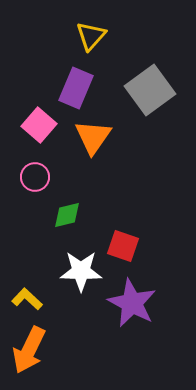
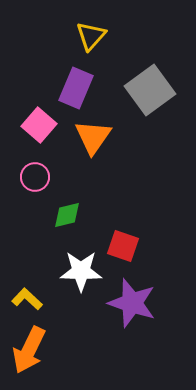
purple star: rotated 9 degrees counterclockwise
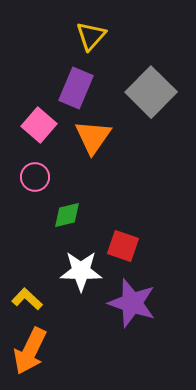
gray square: moved 1 px right, 2 px down; rotated 9 degrees counterclockwise
orange arrow: moved 1 px right, 1 px down
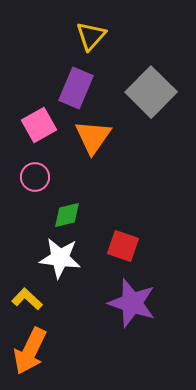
pink square: rotated 20 degrees clockwise
white star: moved 21 px left, 13 px up; rotated 6 degrees clockwise
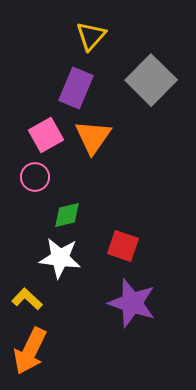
gray square: moved 12 px up
pink square: moved 7 px right, 10 px down
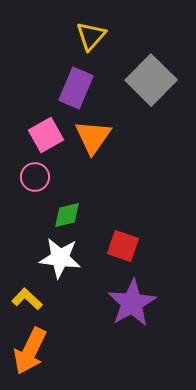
purple star: rotated 24 degrees clockwise
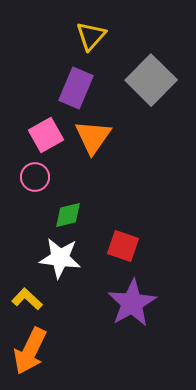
green diamond: moved 1 px right
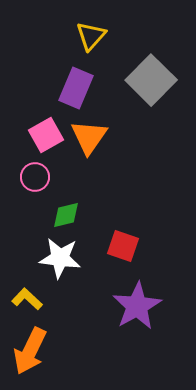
orange triangle: moved 4 px left
green diamond: moved 2 px left
purple star: moved 5 px right, 3 px down
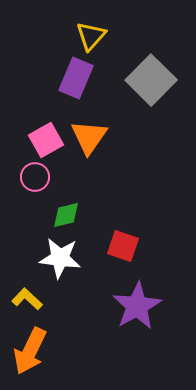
purple rectangle: moved 10 px up
pink square: moved 5 px down
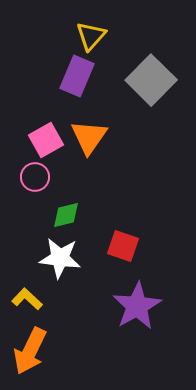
purple rectangle: moved 1 px right, 2 px up
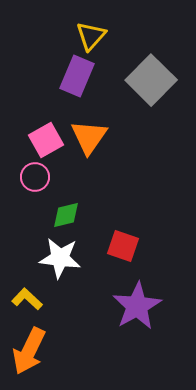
orange arrow: moved 1 px left
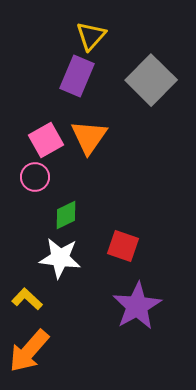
green diamond: rotated 12 degrees counterclockwise
orange arrow: rotated 15 degrees clockwise
